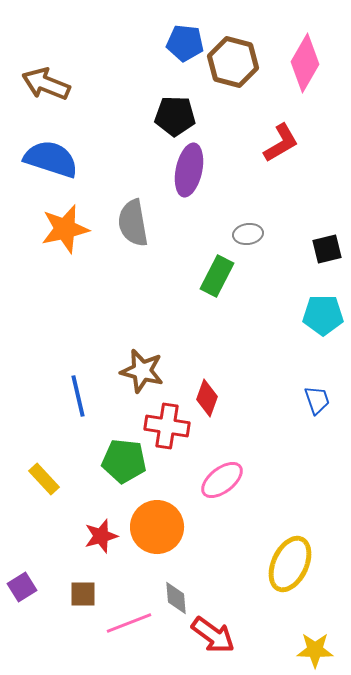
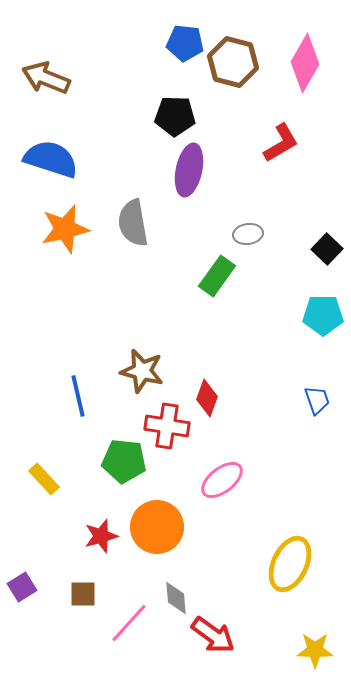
brown arrow: moved 6 px up
black square: rotated 32 degrees counterclockwise
green rectangle: rotated 9 degrees clockwise
pink line: rotated 27 degrees counterclockwise
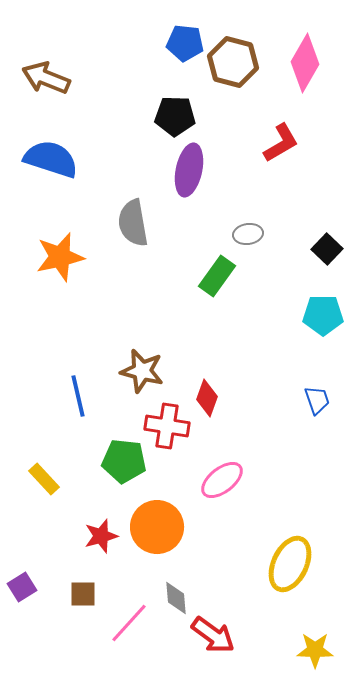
orange star: moved 5 px left, 28 px down
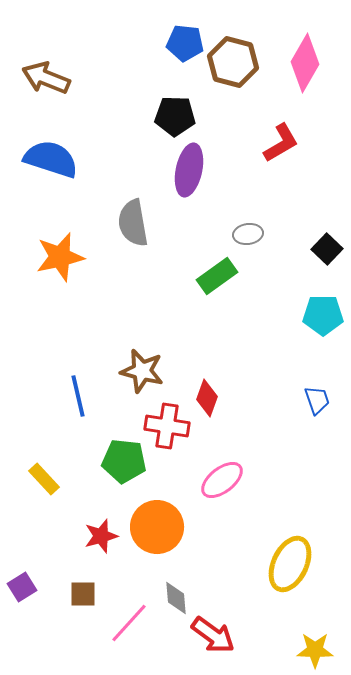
green rectangle: rotated 18 degrees clockwise
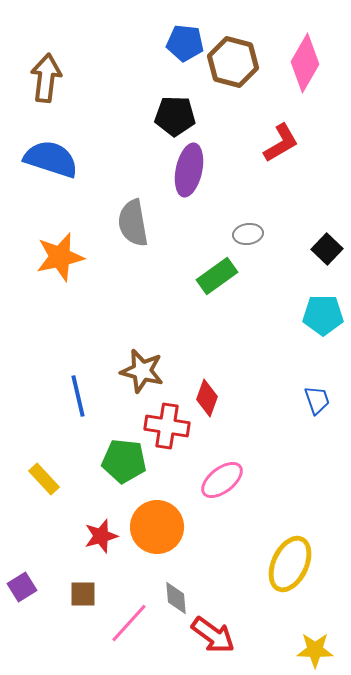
brown arrow: rotated 75 degrees clockwise
